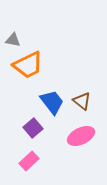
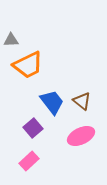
gray triangle: moved 2 px left; rotated 14 degrees counterclockwise
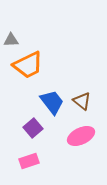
pink rectangle: rotated 24 degrees clockwise
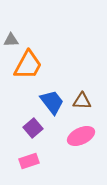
orange trapezoid: rotated 36 degrees counterclockwise
brown triangle: rotated 36 degrees counterclockwise
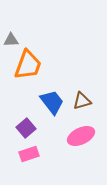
orange trapezoid: rotated 8 degrees counterclockwise
brown triangle: rotated 18 degrees counterclockwise
purple square: moved 7 px left
pink rectangle: moved 7 px up
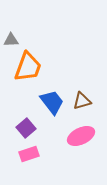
orange trapezoid: moved 2 px down
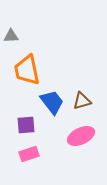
gray triangle: moved 4 px up
orange trapezoid: moved 1 px left, 3 px down; rotated 148 degrees clockwise
purple square: moved 3 px up; rotated 36 degrees clockwise
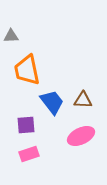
brown triangle: moved 1 px right, 1 px up; rotated 18 degrees clockwise
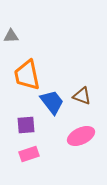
orange trapezoid: moved 5 px down
brown triangle: moved 1 px left, 4 px up; rotated 18 degrees clockwise
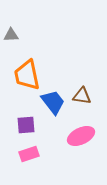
gray triangle: moved 1 px up
brown triangle: rotated 12 degrees counterclockwise
blue trapezoid: moved 1 px right
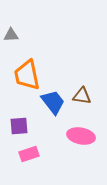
purple square: moved 7 px left, 1 px down
pink ellipse: rotated 36 degrees clockwise
